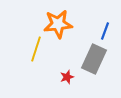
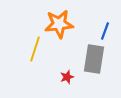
orange star: moved 1 px right
yellow line: moved 1 px left
gray rectangle: rotated 16 degrees counterclockwise
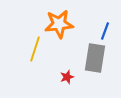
gray rectangle: moved 1 px right, 1 px up
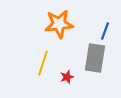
yellow line: moved 8 px right, 14 px down
